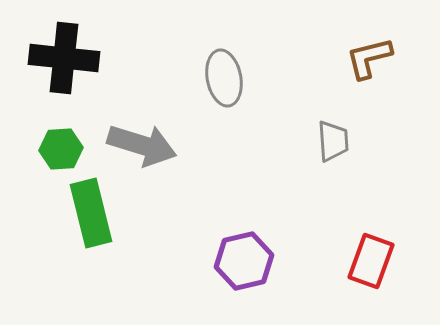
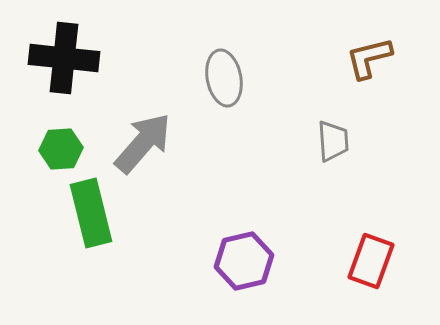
gray arrow: moved 1 px right, 2 px up; rotated 66 degrees counterclockwise
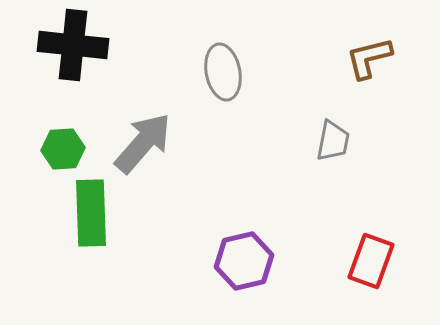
black cross: moved 9 px right, 13 px up
gray ellipse: moved 1 px left, 6 px up
gray trapezoid: rotated 15 degrees clockwise
green hexagon: moved 2 px right
green rectangle: rotated 12 degrees clockwise
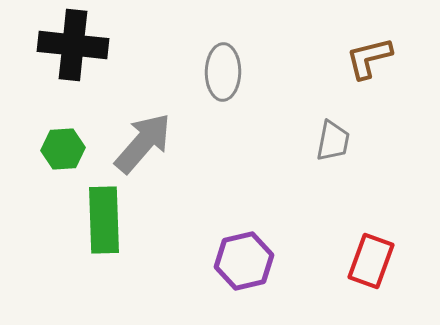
gray ellipse: rotated 12 degrees clockwise
green rectangle: moved 13 px right, 7 px down
